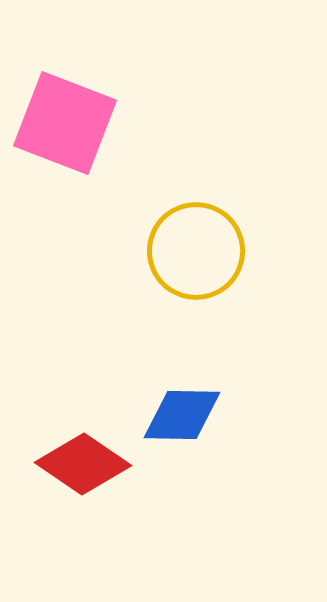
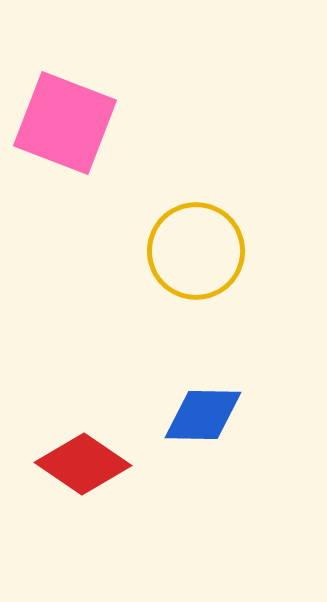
blue diamond: moved 21 px right
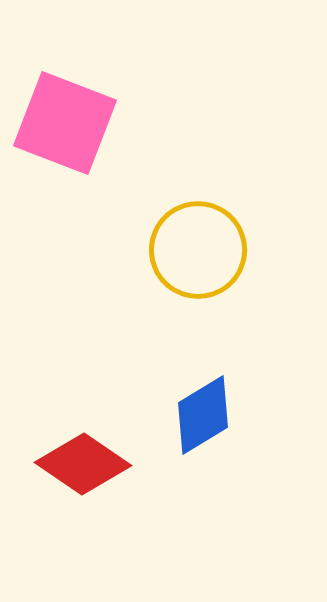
yellow circle: moved 2 px right, 1 px up
blue diamond: rotated 32 degrees counterclockwise
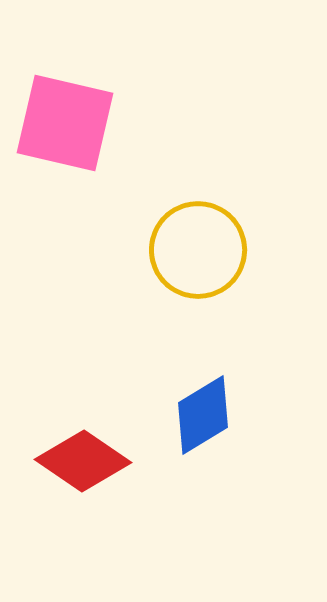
pink square: rotated 8 degrees counterclockwise
red diamond: moved 3 px up
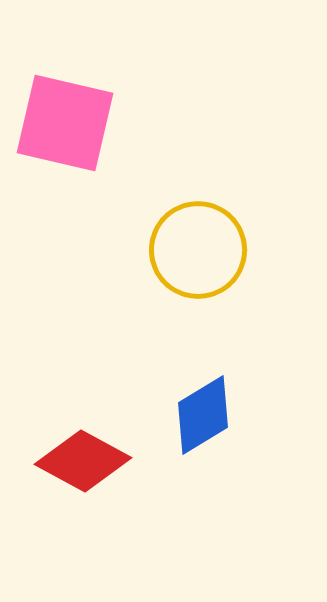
red diamond: rotated 6 degrees counterclockwise
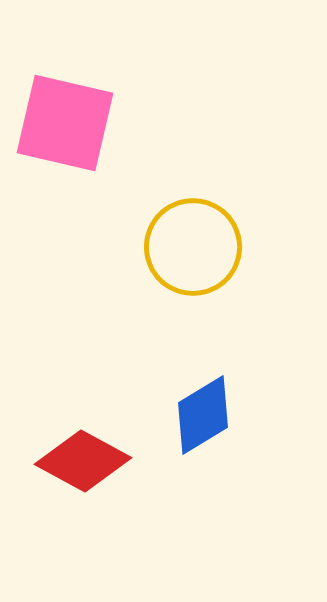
yellow circle: moved 5 px left, 3 px up
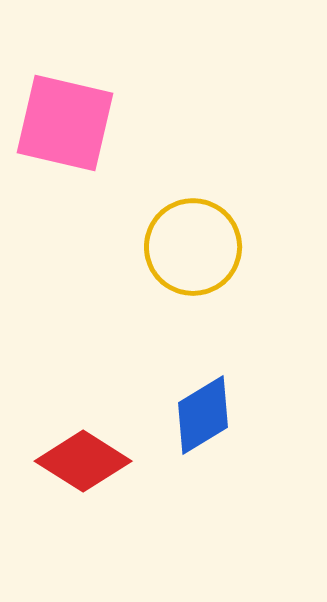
red diamond: rotated 4 degrees clockwise
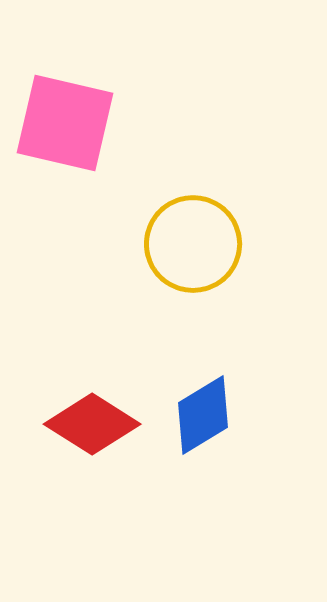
yellow circle: moved 3 px up
red diamond: moved 9 px right, 37 px up
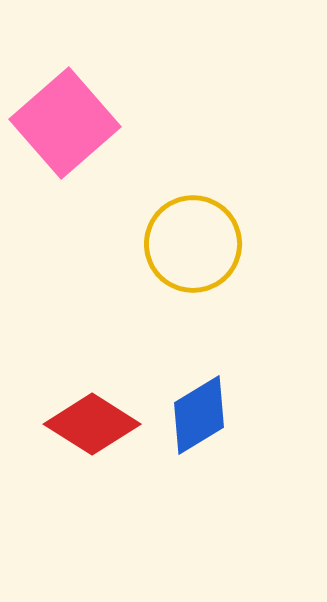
pink square: rotated 36 degrees clockwise
blue diamond: moved 4 px left
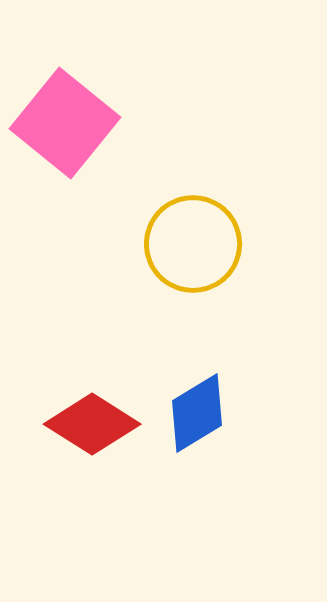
pink square: rotated 10 degrees counterclockwise
blue diamond: moved 2 px left, 2 px up
